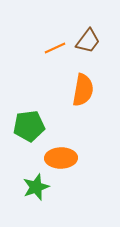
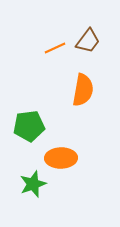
green star: moved 3 px left, 3 px up
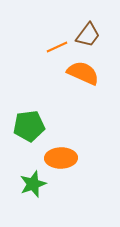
brown trapezoid: moved 6 px up
orange line: moved 2 px right, 1 px up
orange semicircle: moved 17 px up; rotated 76 degrees counterclockwise
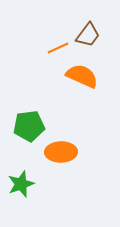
orange line: moved 1 px right, 1 px down
orange semicircle: moved 1 px left, 3 px down
orange ellipse: moved 6 px up
green star: moved 12 px left
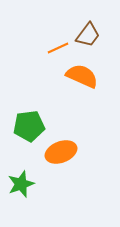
orange ellipse: rotated 20 degrees counterclockwise
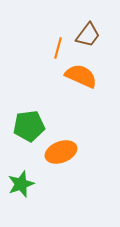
orange line: rotated 50 degrees counterclockwise
orange semicircle: moved 1 px left
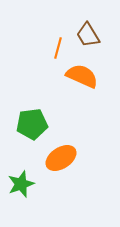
brown trapezoid: rotated 112 degrees clockwise
orange semicircle: moved 1 px right
green pentagon: moved 3 px right, 2 px up
orange ellipse: moved 6 px down; rotated 12 degrees counterclockwise
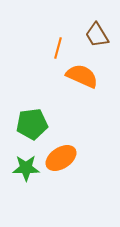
brown trapezoid: moved 9 px right
green star: moved 5 px right, 16 px up; rotated 20 degrees clockwise
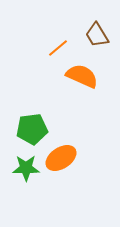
orange line: rotated 35 degrees clockwise
green pentagon: moved 5 px down
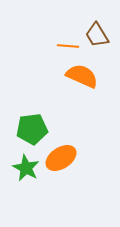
orange line: moved 10 px right, 2 px up; rotated 45 degrees clockwise
green star: rotated 28 degrees clockwise
